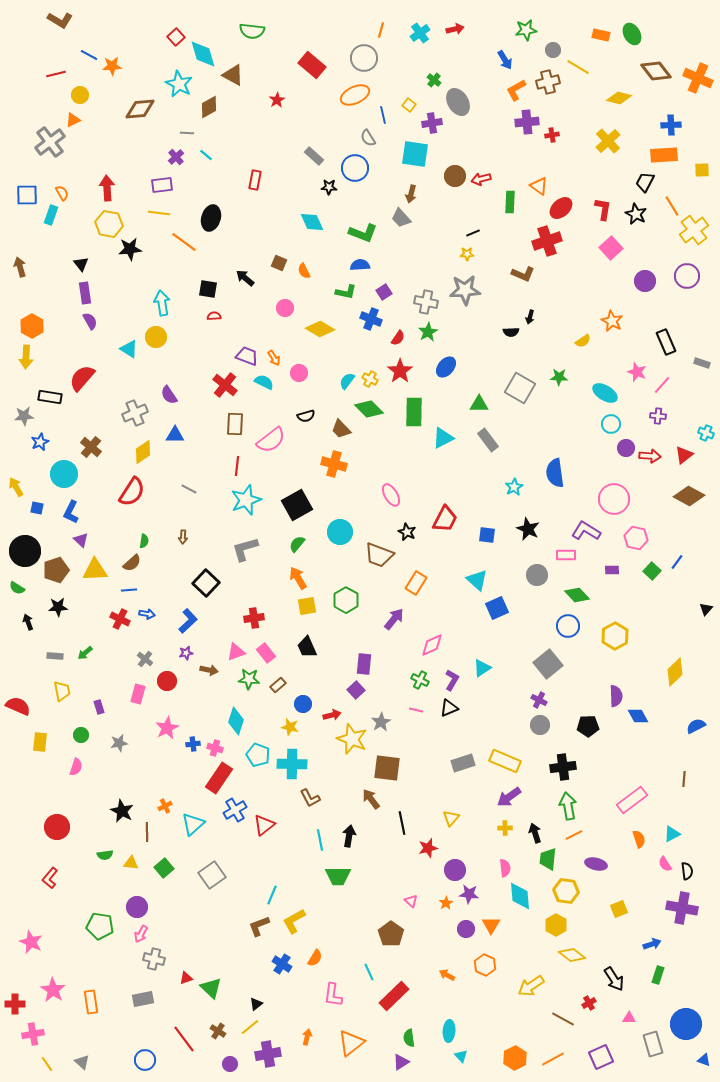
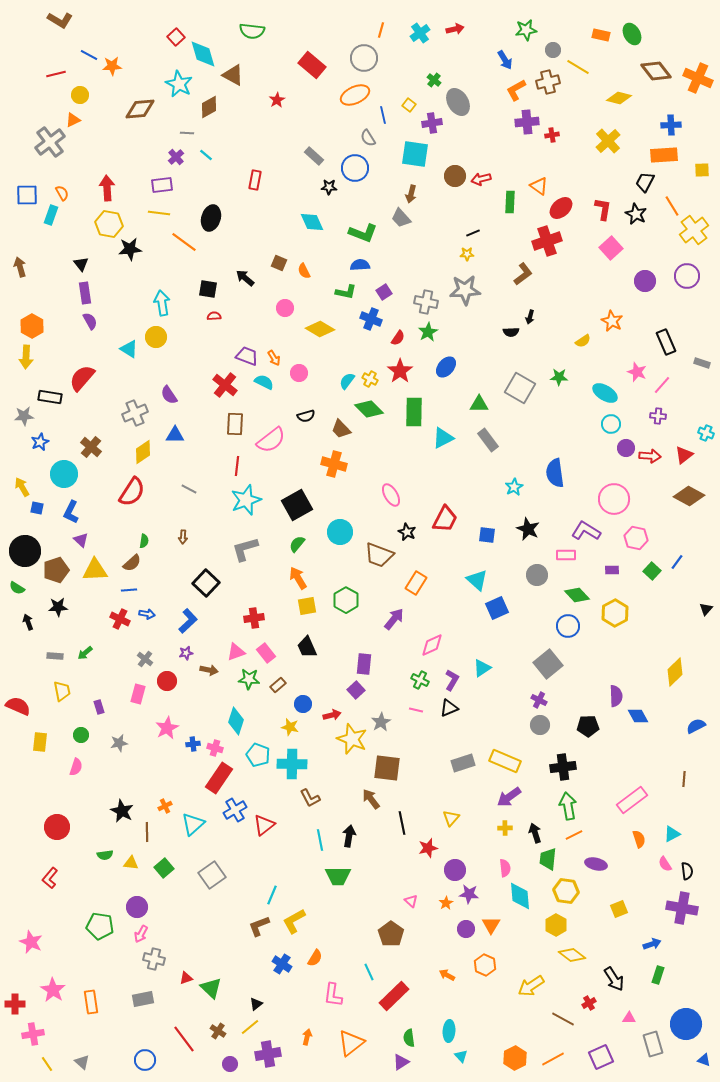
brown L-shape at (523, 274): rotated 60 degrees counterclockwise
yellow arrow at (16, 487): moved 6 px right
yellow hexagon at (615, 636): moved 23 px up
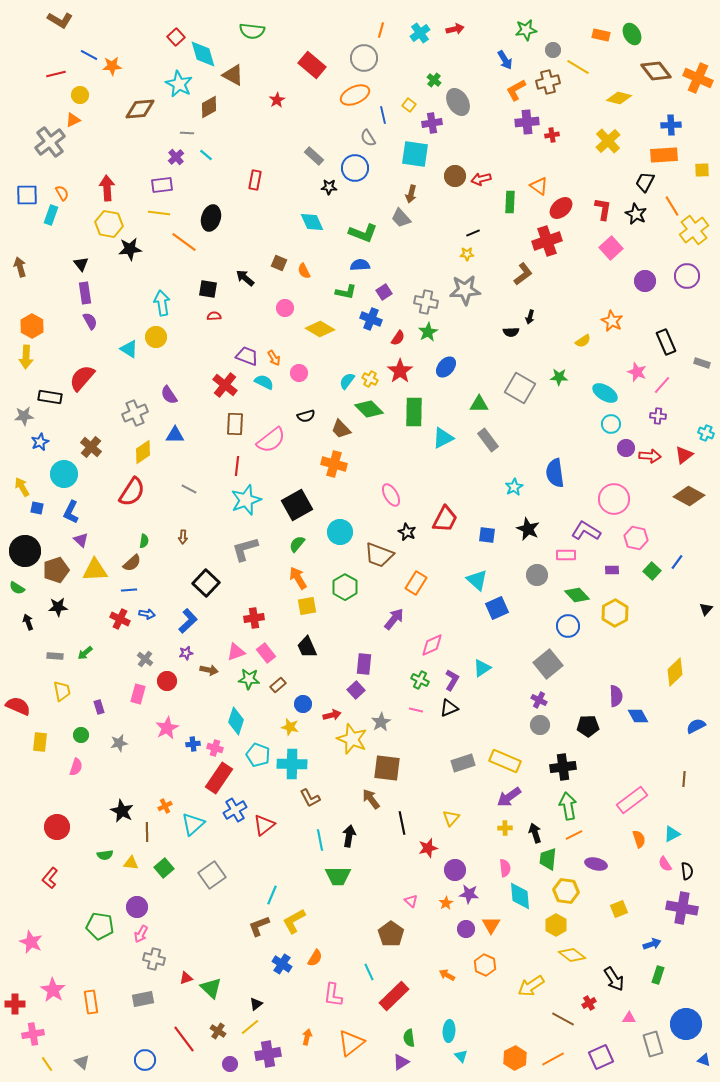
green hexagon at (346, 600): moved 1 px left, 13 px up
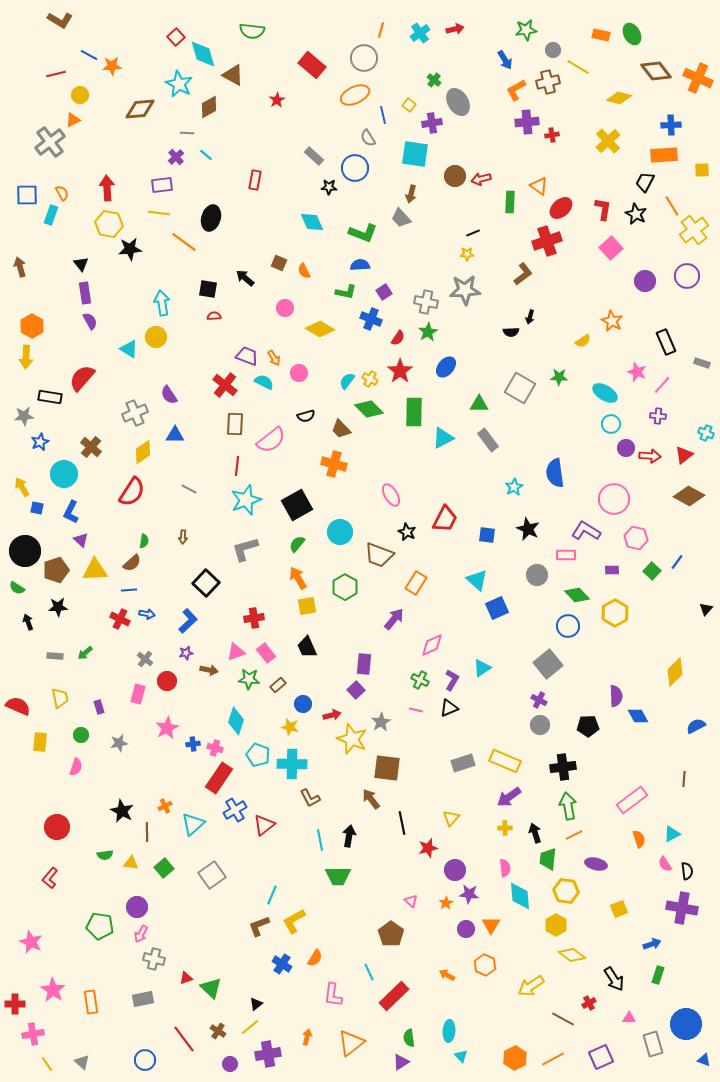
yellow trapezoid at (62, 691): moved 2 px left, 7 px down
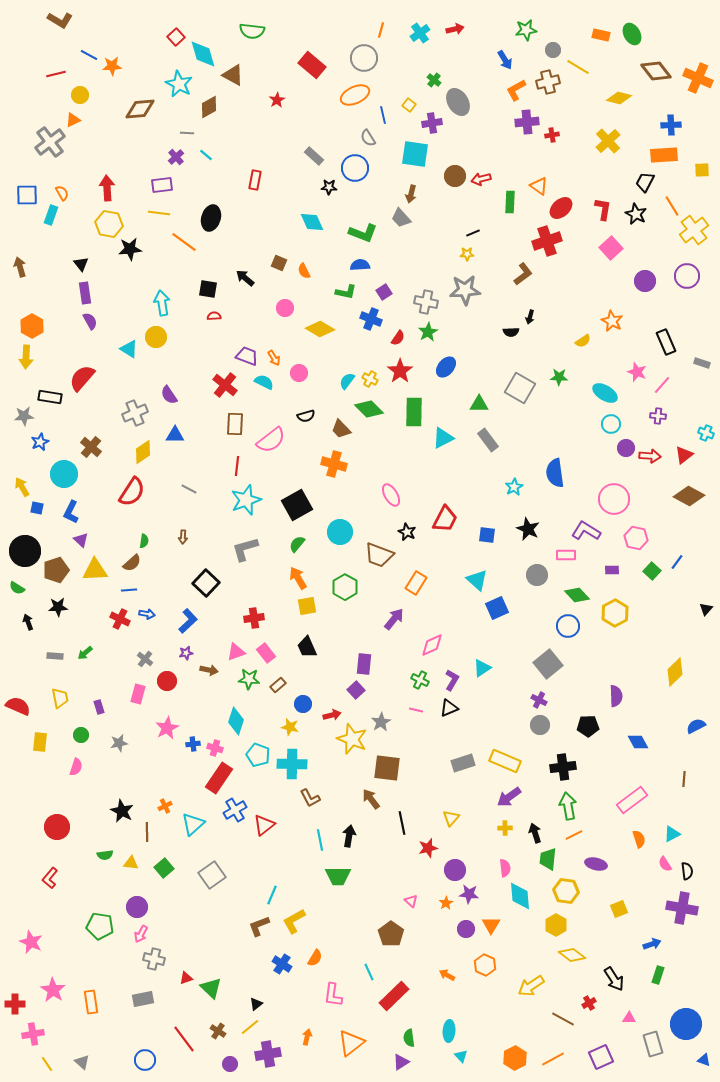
blue diamond at (638, 716): moved 26 px down
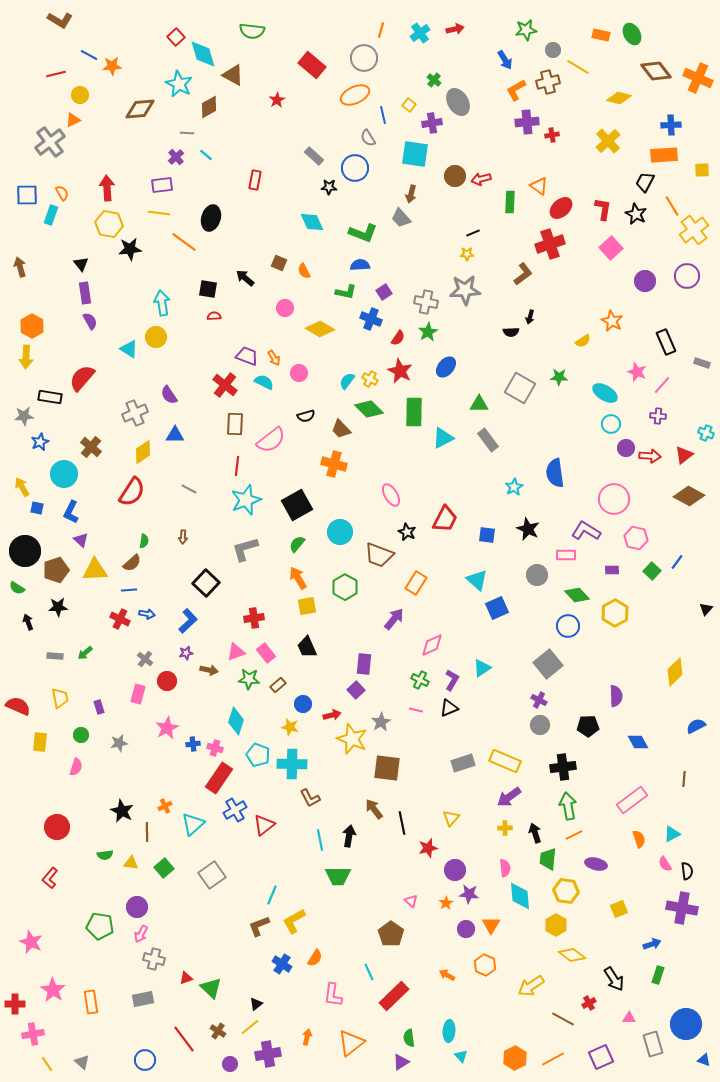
red cross at (547, 241): moved 3 px right, 3 px down
red star at (400, 371): rotated 10 degrees counterclockwise
brown arrow at (371, 799): moved 3 px right, 10 px down
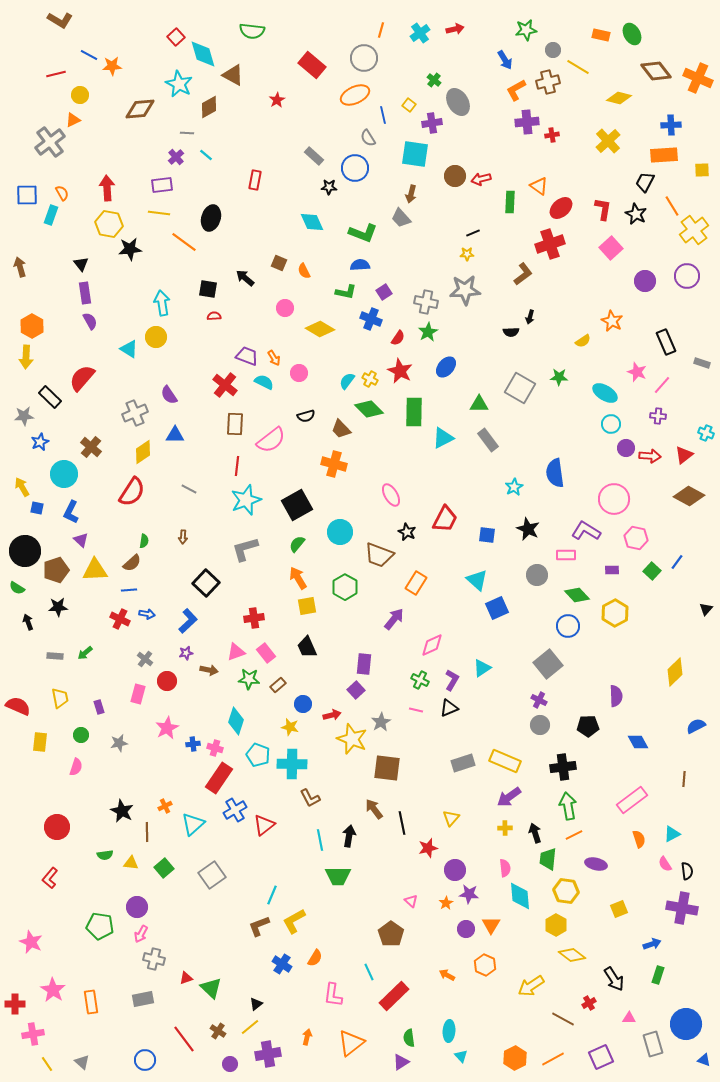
black rectangle at (50, 397): rotated 35 degrees clockwise
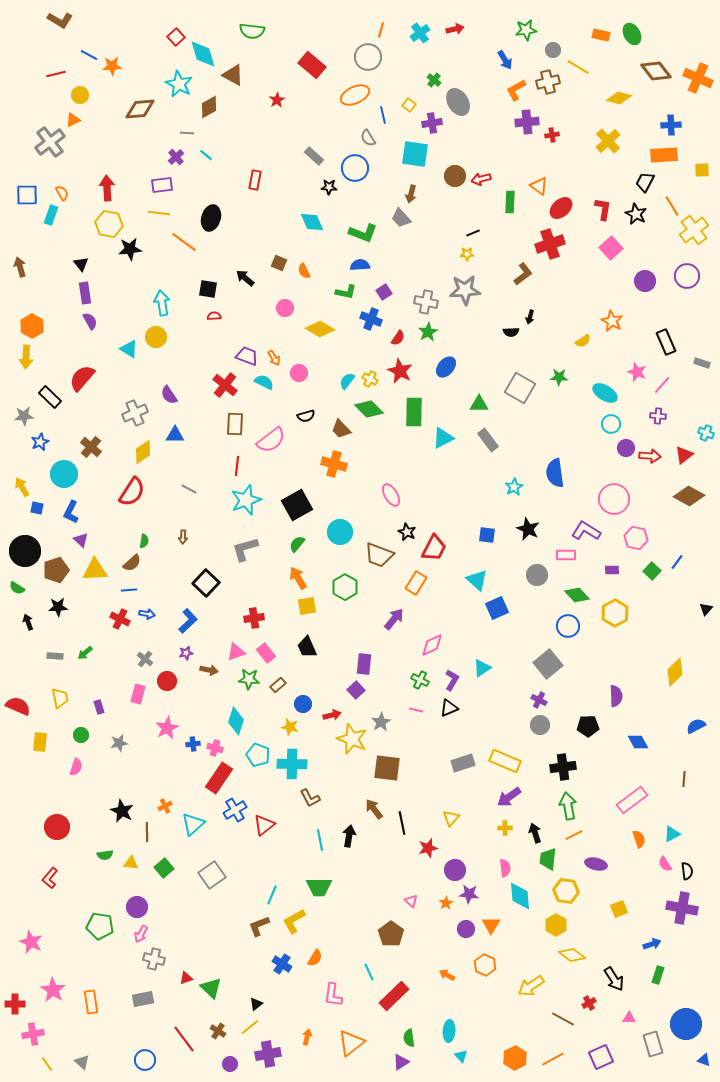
gray circle at (364, 58): moved 4 px right, 1 px up
red trapezoid at (445, 519): moved 11 px left, 29 px down
green trapezoid at (338, 876): moved 19 px left, 11 px down
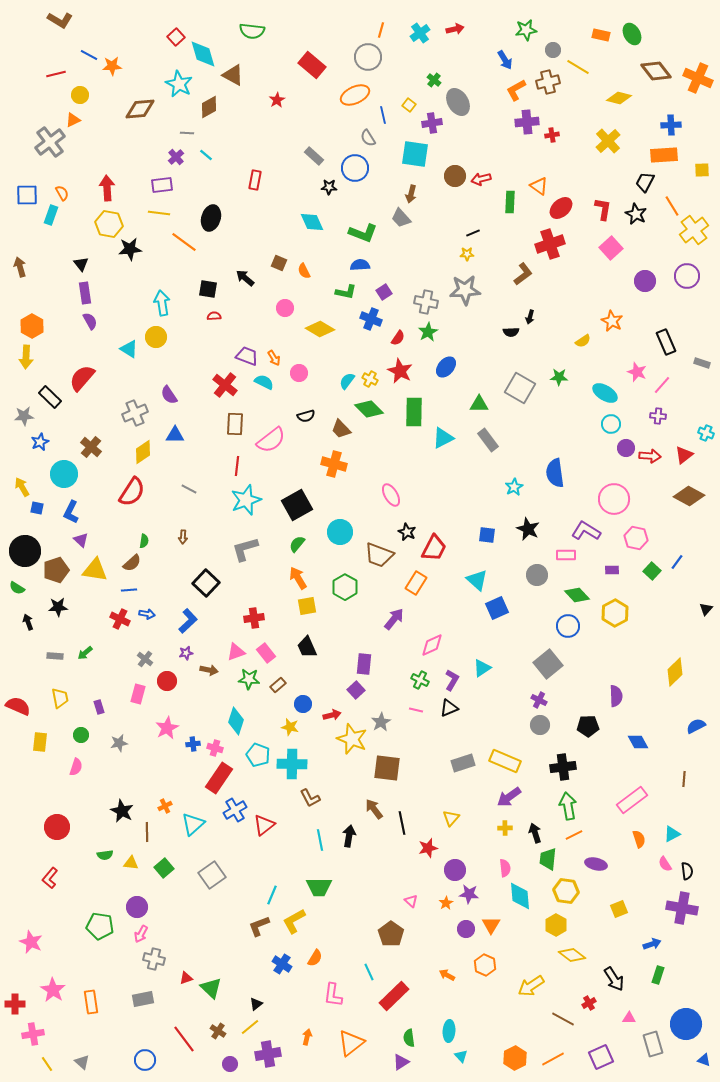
yellow triangle at (95, 570): rotated 12 degrees clockwise
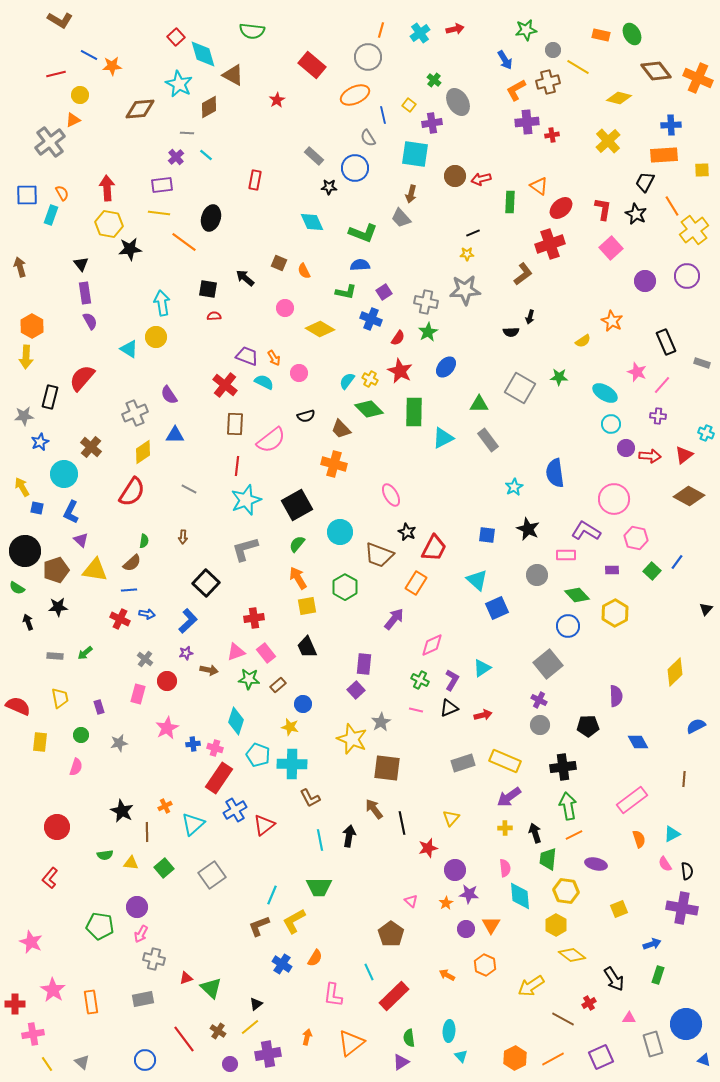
black rectangle at (50, 397): rotated 60 degrees clockwise
red arrow at (332, 715): moved 151 px right
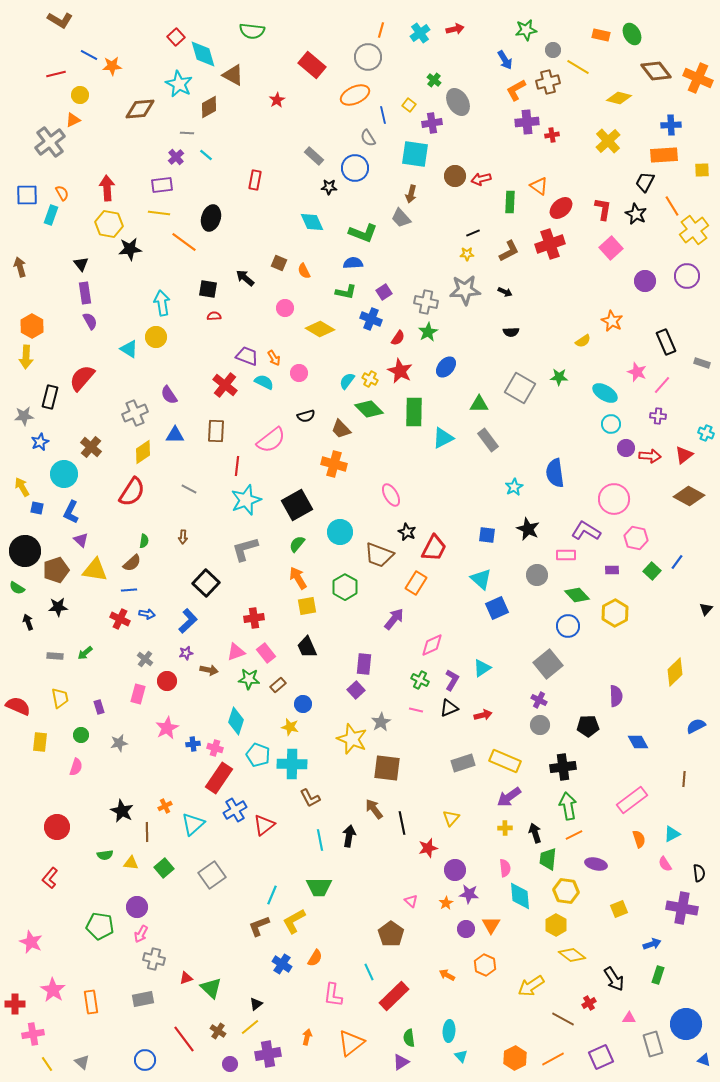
blue semicircle at (360, 265): moved 7 px left, 2 px up
brown L-shape at (523, 274): moved 14 px left, 23 px up; rotated 10 degrees clockwise
black arrow at (530, 317): moved 25 px left, 25 px up; rotated 80 degrees counterclockwise
brown rectangle at (235, 424): moved 19 px left, 7 px down
cyan triangle at (477, 580): moved 4 px right, 1 px up
black semicircle at (687, 871): moved 12 px right, 2 px down
